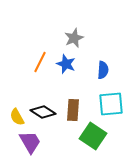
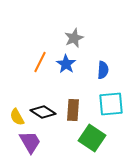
blue star: rotated 12 degrees clockwise
green square: moved 1 px left, 2 px down
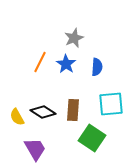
blue semicircle: moved 6 px left, 3 px up
purple trapezoid: moved 5 px right, 7 px down
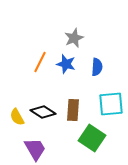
blue star: rotated 18 degrees counterclockwise
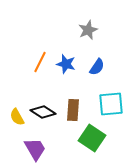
gray star: moved 14 px right, 8 px up
blue semicircle: rotated 30 degrees clockwise
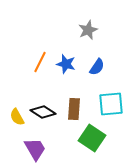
brown rectangle: moved 1 px right, 1 px up
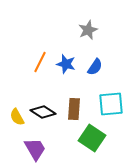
blue semicircle: moved 2 px left
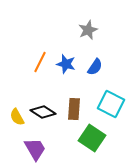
cyan square: rotated 32 degrees clockwise
